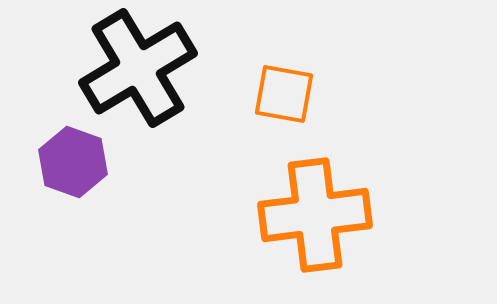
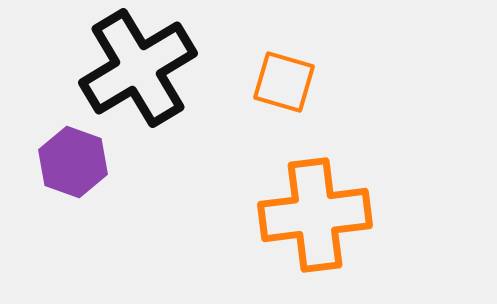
orange square: moved 12 px up; rotated 6 degrees clockwise
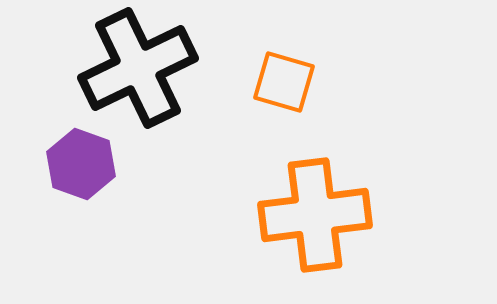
black cross: rotated 5 degrees clockwise
purple hexagon: moved 8 px right, 2 px down
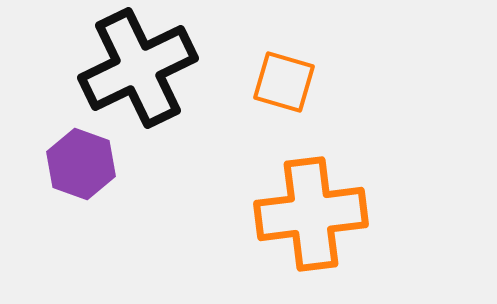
orange cross: moved 4 px left, 1 px up
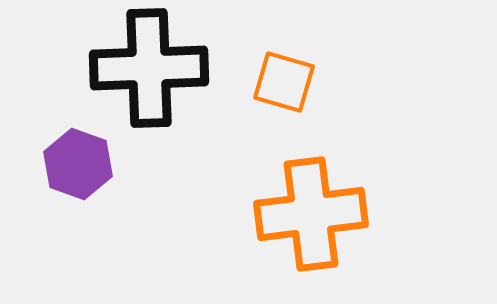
black cross: moved 11 px right; rotated 24 degrees clockwise
purple hexagon: moved 3 px left
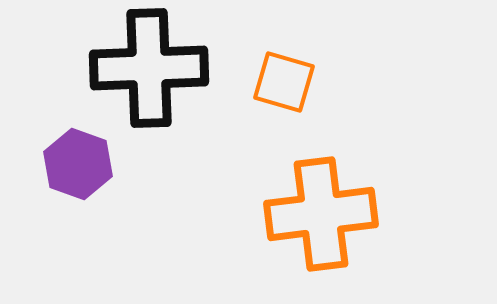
orange cross: moved 10 px right
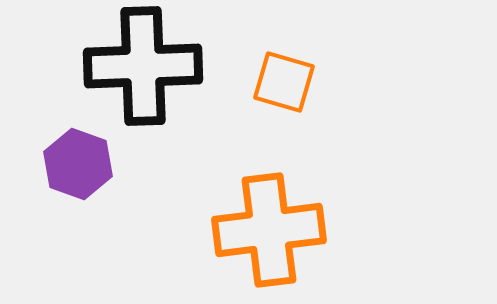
black cross: moved 6 px left, 2 px up
orange cross: moved 52 px left, 16 px down
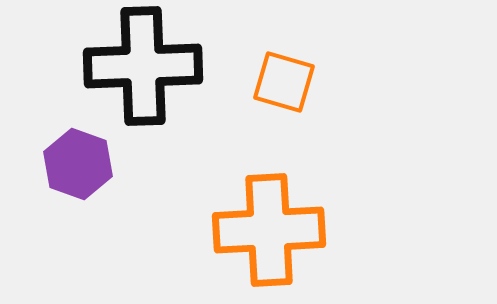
orange cross: rotated 4 degrees clockwise
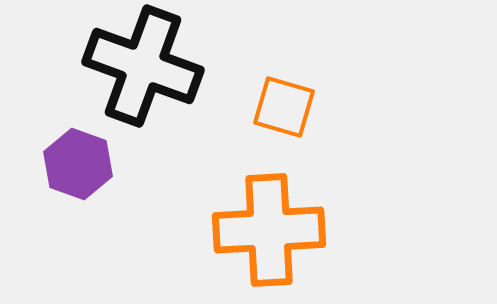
black cross: rotated 22 degrees clockwise
orange square: moved 25 px down
